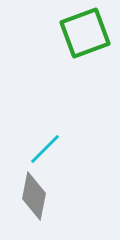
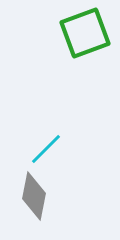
cyan line: moved 1 px right
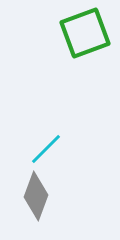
gray diamond: moved 2 px right; rotated 9 degrees clockwise
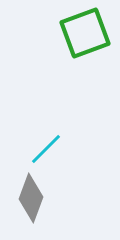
gray diamond: moved 5 px left, 2 px down
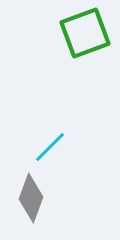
cyan line: moved 4 px right, 2 px up
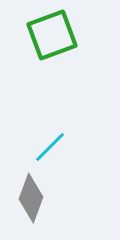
green square: moved 33 px left, 2 px down
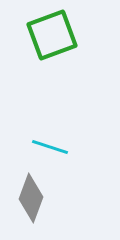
cyan line: rotated 63 degrees clockwise
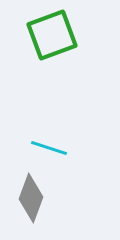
cyan line: moved 1 px left, 1 px down
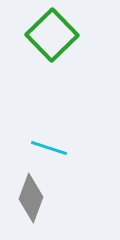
green square: rotated 24 degrees counterclockwise
